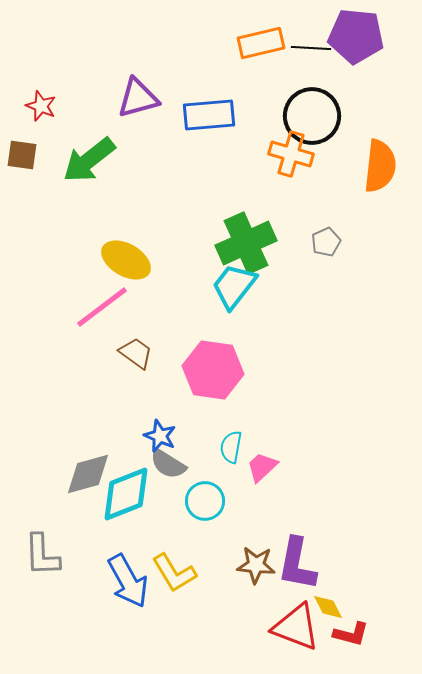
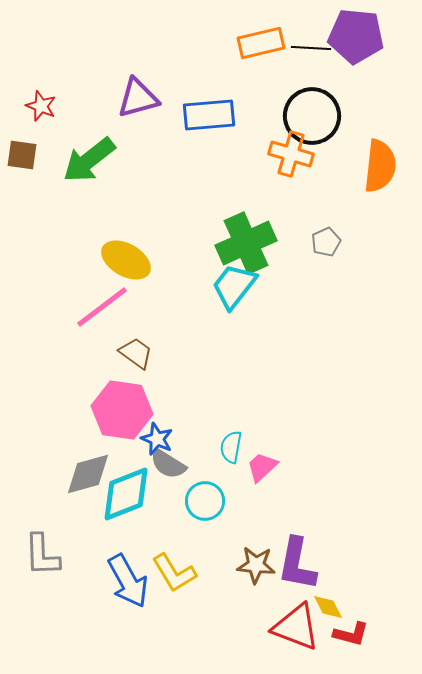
pink hexagon: moved 91 px left, 40 px down
blue star: moved 3 px left, 3 px down
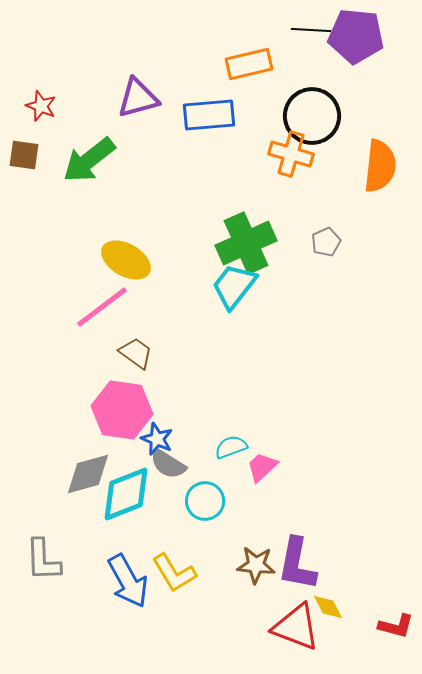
orange rectangle: moved 12 px left, 21 px down
black line: moved 18 px up
brown square: moved 2 px right
cyan semicircle: rotated 60 degrees clockwise
gray L-shape: moved 1 px right, 5 px down
red L-shape: moved 45 px right, 8 px up
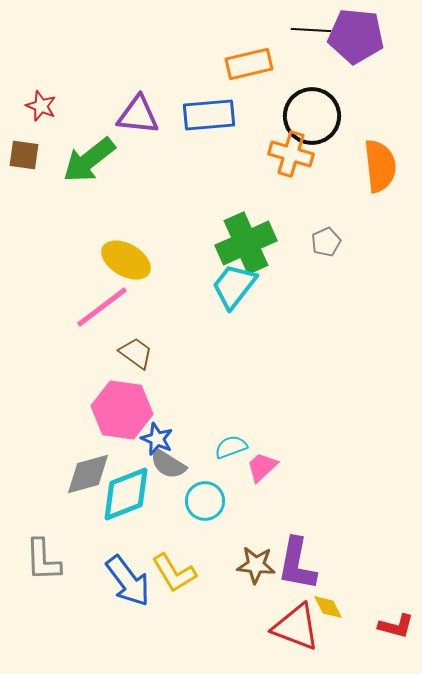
purple triangle: moved 17 px down; rotated 21 degrees clockwise
orange semicircle: rotated 12 degrees counterclockwise
blue arrow: rotated 8 degrees counterclockwise
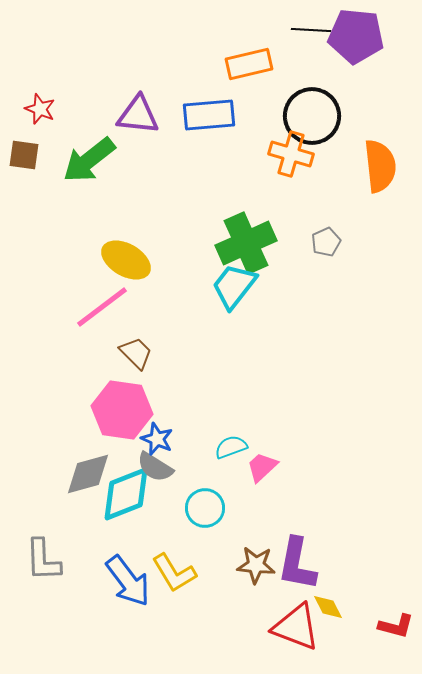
red star: moved 1 px left, 3 px down
brown trapezoid: rotated 9 degrees clockwise
gray semicircle: moved 13 px left, 3 px down
cyan circle: moved 7 px down
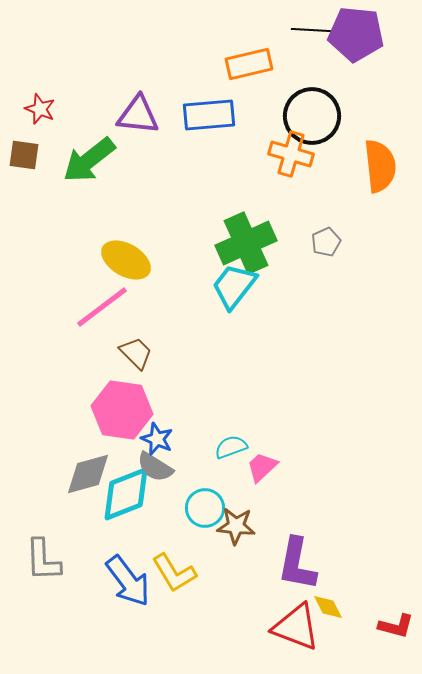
purple pentagon: moved 2 px up
brown star: moved 20 px left, 39 px up
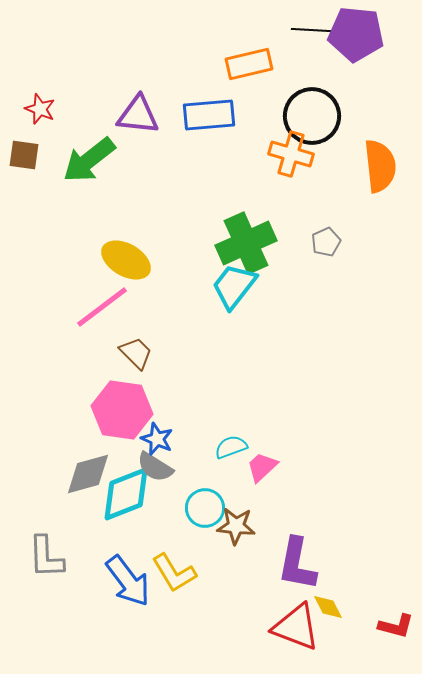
gray L-shape: moved 3 px right, 3 px up
